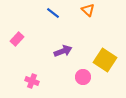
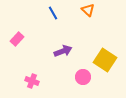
blue line: rotated 24 degrees clockwise
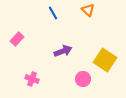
pink circle: moved 2 px down
pink cross: moved 2 px up
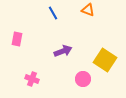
orange triangle: rotated 24 degrees counterclockwise
pink rectangle: rotated 32 degrees counterclockwise
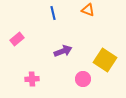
blue line: rotated 16 degrees clockwise
pink rectangle: rotated 40 degrees clockwise
pink cross: rotated 24 degrees counterclockwise
